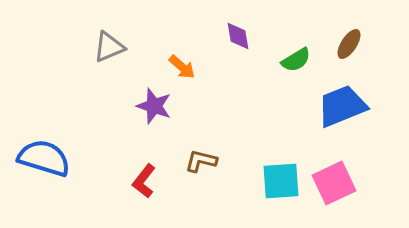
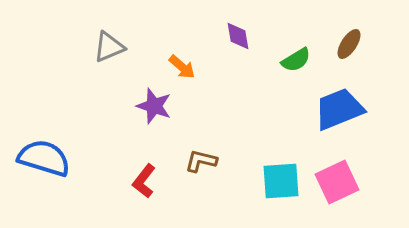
blue trapezoid: moved 3 px left, 3 px down
pink square: moved 3 px right, 1 px up
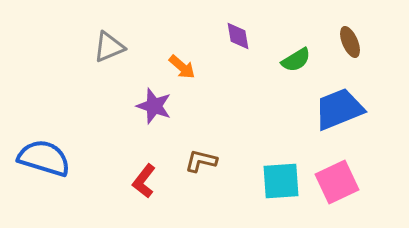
brown ellipse: moved 1 px right, 2 px up; rotated 56 degrees counterclockwise
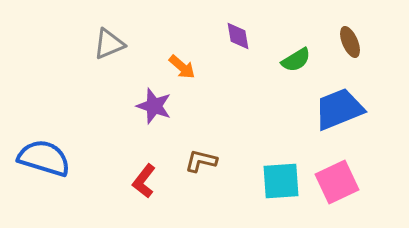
gray triangle: moved 3 px up
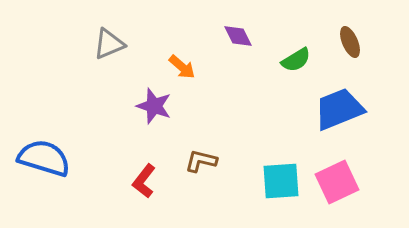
purple diamond: rotated 16 degrees counterclockwise
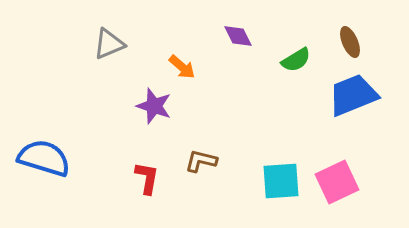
blue trapezoid: moved 14 px right, 14 px up
red L-shape: moved 3 px right, 3 px up; rotated 152 degrees clockwise
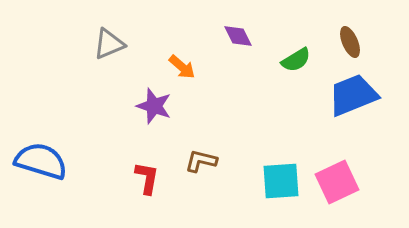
blue semicircle: moved 3 px left, 3 px down
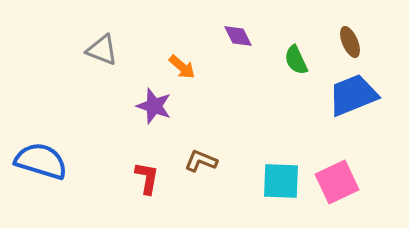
gray triangle: moved 7 px left, 6 px down; rotated 44 degrees clockwise
green semicircle: rotated 96 degrees clockwise
brown L-shape: rotated 8 degrees clockwise
cyan square: rotated 6 degrees clockwise
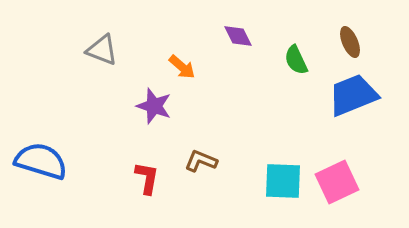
cyan square: moved 2 px right
